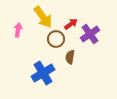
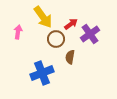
pink arrow: moved 2 px down
blue cross: moved 1 px left; rotated 10 degrees clockwise
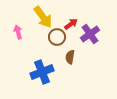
pink arrow: rotated 24 degrees counterclockwise
brown circle: moved 1 px right, 2 px up
blue cross: moved 1 px up
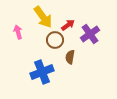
red arrow: moved 3 px left, 1 px down
brown circle: moved 2 px left, 3 px down
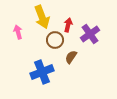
yellow arrow: moved 1 px left; rotated 15 degrees clockwise
red arrow: rotated 40 degrees counterclockwise
brown semicircle: moved 1 px right; rotated 24 degrees clockwise
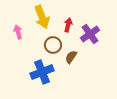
brown circle: moved 2 px left, 5 px down
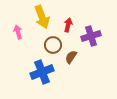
purple cross: moved 1 px right, 2 px down; rotated 18 degrees clockwise
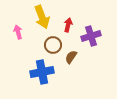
blue cross: rotated 10 degrees clockwise
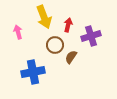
yellow arrow: moved 2 px right
brown circle: moved 2 px right
blue cross: moved 9 px left
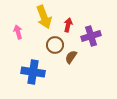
blue cross: rotated 20 degrees clockwise
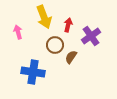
purple cross: rotated 18 degrees counterclockwise
